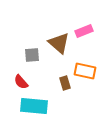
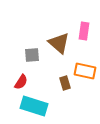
pink rectangle: rotated 60 degrees counterclockwise
red semicircle: rotated 105 degrees counterclockwise
cyan rectangle: rotated 12 degrees clockwise
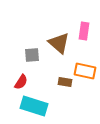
brown rectangle: moved 1 px up; rotated 64 degrees counterclockwise
